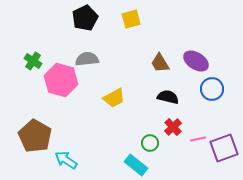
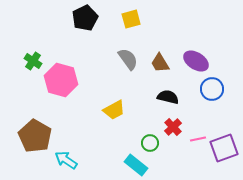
gray semicircle: moved 41 px right; rotated 60 degrees clockwise
yellow trapezoid: moved 12 px down
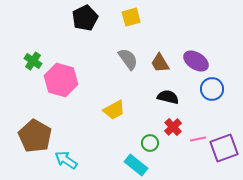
yellow square: moved 2 px up
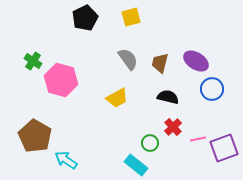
brown trapezoid: rotated 45 degrees clockwise
yellow trapezoid: moved 3 px right, 12 px up
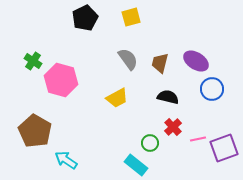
brown pentagon: moved 5 px up
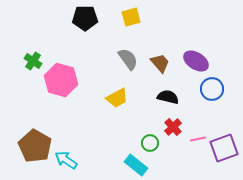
black pentagon: rotated 25 degrees clockwise
brown trapezoid: rotated 125 degrees clockwise
brown pentagon: moved 15 px down
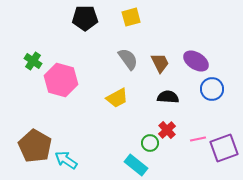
brown trapezoid: rotated 15 degrees clockwise
black semicircle: rotated 10 degrees counterclockwise
red cross: moved 6 px left, 3 px down
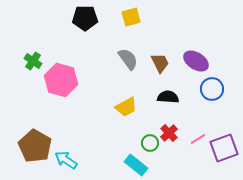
yellow trapezoid: moved 9 px right, 9 px down
red cross: moved 2 px right, 3 px down
pink line: rotated 21 degrees counterclockwise
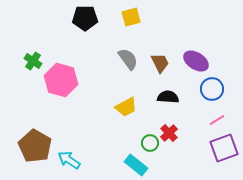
pink line: moved 19 px right, 19 px up
cyan arrow: moved 3 px right
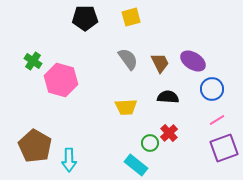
purple ellipse: moved 3 px left
yellow trapezoid: rotated 25 degrees clockwise
cyan arrow: rotated 125 degrees counterclockwise
